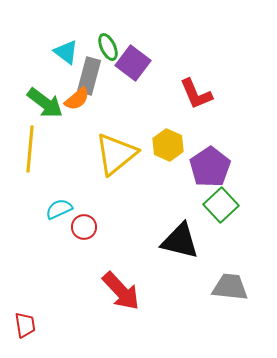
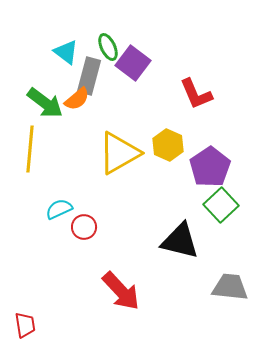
yellow triangle: moved 3 px right, 1 px up; rotated 9 degrees clockwise
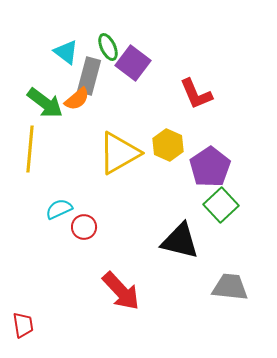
red trapezoid: moved 2 px left
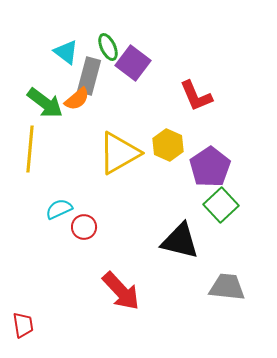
red L-shape: moved 2 px down
gray trapezoid: moved 3 px left
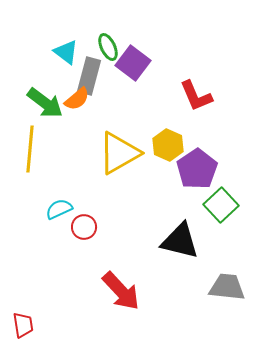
purple pentagon: moved 13 px left, 2 px down
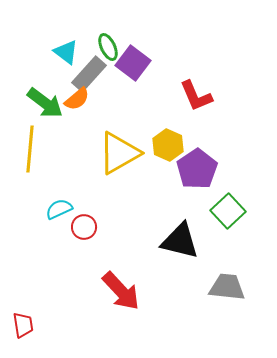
gray rectangle: moved 2 px up; rotated 27 degrees clockwise
green square: moved 7 px right, 6 px down
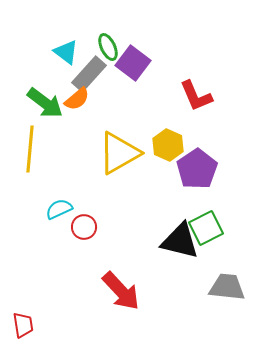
green square: moved 22 px left, 17 px down; rotated 16 degrees clockwise
